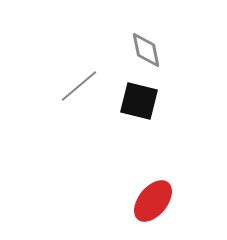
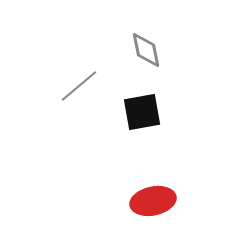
black square: moved 3 px right, 11 px down; rotated 24 degrees counterclockwise
red ellipse: rotated 39 degrees clockwise
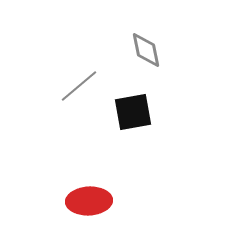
black square: moved 9 px left
red ellipse: moved 64 px left; rotated 9 degrees clockwise
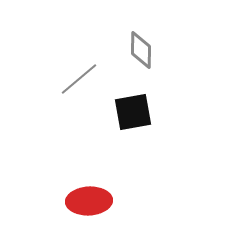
gray diamond: moved 5 px left; rotated 12 degrees clockwise
gray line: moved 7 px up
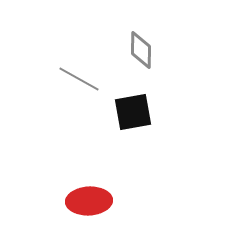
gray line: rotated 69 degrees clockwise
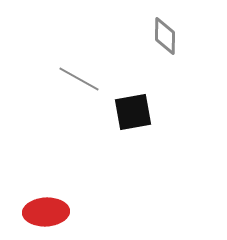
gray diamond: moved 24 px right, 14 px up
red ellipse: moved 43 px left, 11 px down
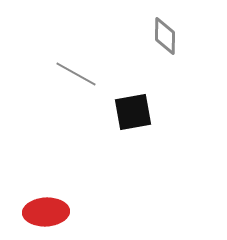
gray line: moved 3 px left, 5 px up
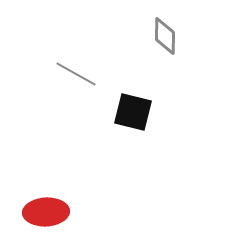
black square: rotated 24 degrees clockwise
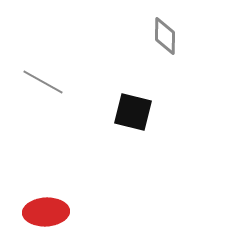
gray line: moved 33 px left, 8 px down
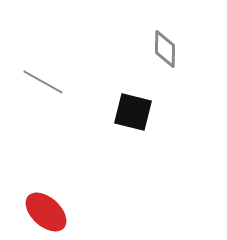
gray diamond: moved 13 px down
red ellipse: rotated 45 degrees clockwise
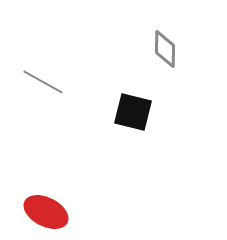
red ellipse: rotated 15 degrees counterclockwise
